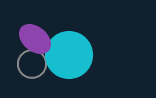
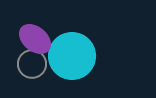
cyan circle: moved 3 px right, 1 px down
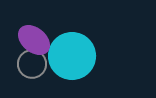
purple ellipse: moved 1 px left, 1 px down
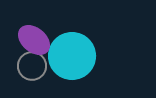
gray circle: moved 2 px down
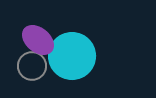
purple ellipse: moved 4 px right
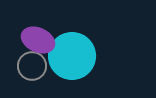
purple ellipse: rotated 16 degrees counterclockwise
